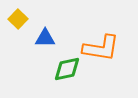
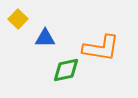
green diamond: moved 1 px left, 1 px down
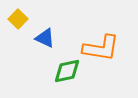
blue triangle: rotated 25 degrees clockwise
green diamond: moved 1 px right, 1 px down
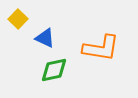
green diamond: moved 13 px left, 1 px up
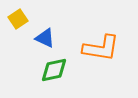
yellow square: rotated 12 degrees clockwise
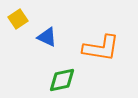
blue triangle: moved 2 px right, 1 px up
green diamond: moved 8 px right, 10 px down
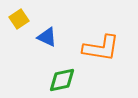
yellow square: moved 1 px right
